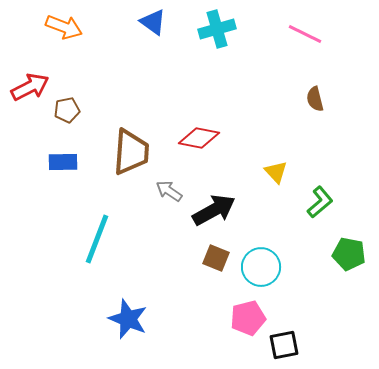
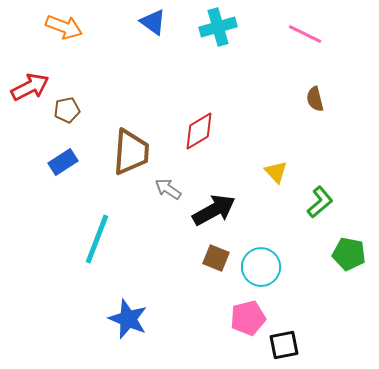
cyan cross: moved 1 px right, 2 px up
red diamond: moved 7 px up; rotated 42 degrees counterclockwise
blue rectangle: rotated 32 degrees counterclockwise
gray arrow: moved 1 px left, 2 px up
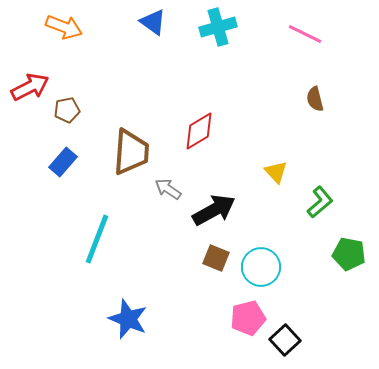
blue rectangle: rotated 16 degrees counterclockwise
black square: moved 1 px right, 5 px up; rotated 32 degrees counterclockwise
